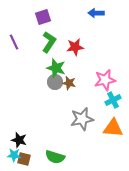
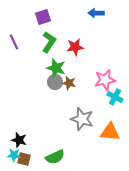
cyan cross: moved 2 px right, 3 px up; rotated 35 degrees counterclockwise
gray star: rotated 30 degrees clockwise
orange triangle: moved 3 px left, 4 px down
green semicircle: rotated 42 degrees counterclockwise
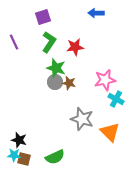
cyan cross: moved 1 px right, 2 px down
orange triangle: rotated 40 degrees clockwise
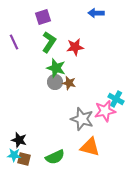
pink star: moved 31 px down
orange triangle: moved 20 px left, 15 px down; rotated 30 degrees counterclockwise
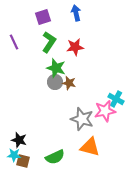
blue arrow: moved 20 px left; rotated 77 degrees clockwise
brown square: moved 1 px left, 2 px down
